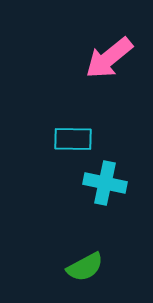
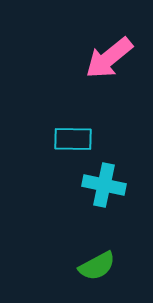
cyan cross: moved 1 px left, 2 px down
green semicircle: moved 12 px right, 1 px up
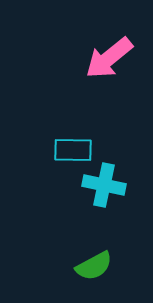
cyan rectangle: moved 11 px down
green semicircle: moved 3 px left
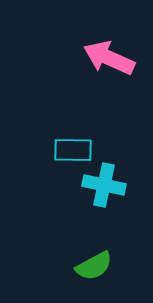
pink arrow: rotated 63 degrees clockwise
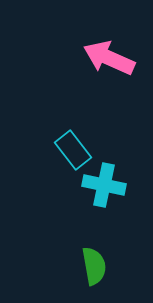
cyan rectangle: rotated 51 degrees clockwise
green semicircle: rotated 72 degrees counterclockwise
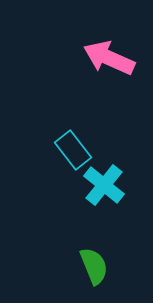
cyan cross: rotated 27 degrees clockwise
green semicircle: rotated 12 degrees counterclockwise
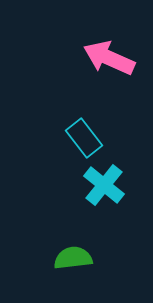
cyan rectangle: moved 11 px right, 12 px up
green semicircle: moved 21 px left, 8 px up; rotated 75 degrees counterclockwise
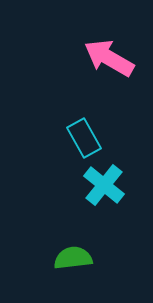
pink arrow: rotated 6 degrees clockwise
cyan rectangle: rotated 9 degrees clockwise
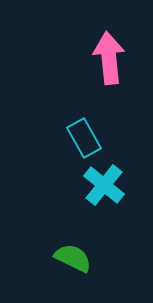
pink arrow: rotated 54 degrees clockwise
green semicircle: rotated 33 degrees clockwise
